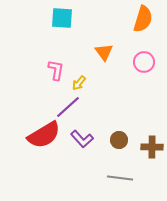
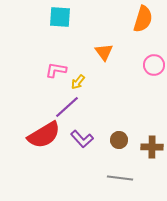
cyan square: moved 2 px left, 1 px up
pink circle: moved 10 px right, 3 px down
pink L-shape: rotated 90 degrees counterclockwise
yellow arrow: moved 1 px left, 1 px up
purple line: moved 1 px left
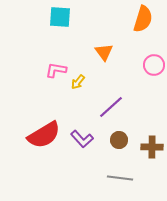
purple line: moved 44 px right
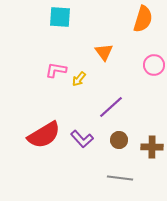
yellow arrow: moved 1 px right, 3 px up
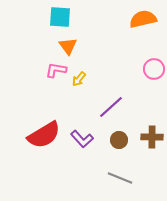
orange semicircle: rotated 120 degrees counterclockwise
orange triangle: moved 36 px left, 6 px up
pink circle: moved 4 px down
brown cross: moved 10 px up
gray line: rotated 15 degrees clockwise
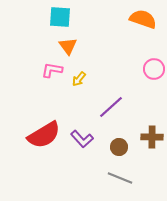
orange semicircle: rotated 32 degrees clockwise
pink L-shape: moved 4 px left
brown circle: moved 7 px down
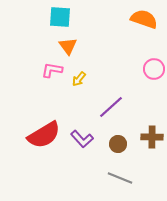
orange semicircle: moved 1 px right
brown circle: moved 1 px left, 3 px up
